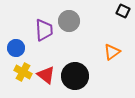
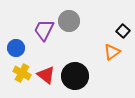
black square: moved 20 px down; rotated 16 degrees clockwise
purple trapezoid: rotated 150 degrees counterclockwise
yellow cross: moved 1 px left, 1 px down
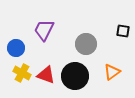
gray circle: moved 17 px right, 23 px down
black square: rotated 32 degrees counterclockwise
orange triangle: moved 20 px down
red triangle: rotated 18 degrees counterclockwise
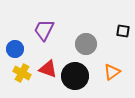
blue circle: moved 1 px left, 1 px down
red triangle: moved 2 px right, 6 px up
